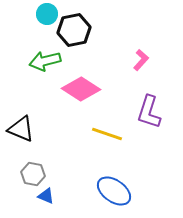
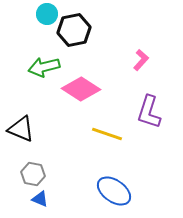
green arrow: moved 1 px left, 6 px down
blue triangle: moved 6 px left, 3 px down
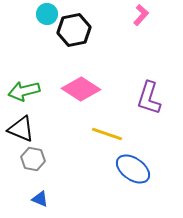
pink L-shape: moved 45 px up
green arrow: moved 20 px left, 24 px down
purple L-shape: moved 14 px up
gray hexagon: moved 15 px up
blue ellipse: moved 19 px right, 22 px up
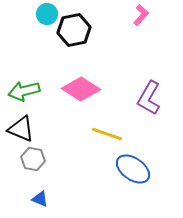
purple L-shape: rotated 12 degrees clockwise
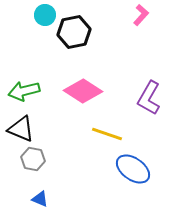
cyan circle: moved 2 px left, 1 px down
black hexagon: moved 2 px down
pink diamond: moved 2 px right, 2 px down
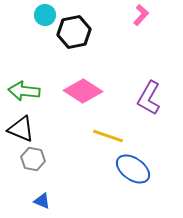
green arrow: rotated 20 degrees clockwise
yellow line: moved 1 px right, 2 px down
blue triangle: moved 2 px right, 2 px down
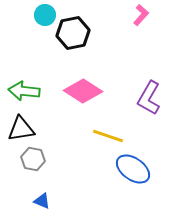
black hexagon: moved 1 px left, 1 px down
black triangle: rotated 32 degrees counterclockwise
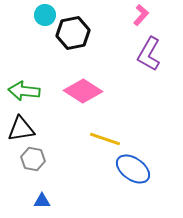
purple L-shape: moved 44 px up
yellow line: moved 3 px left, 3 px down
blue triangle: rotated 24 degrees counterclockwise
